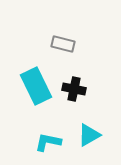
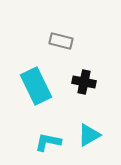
gray rectangle: moved 2 px left, 3 px up
black cross: moved 10 px right, 7 px up
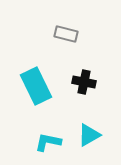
gray rectangle: moved 5 px right, 7 px up
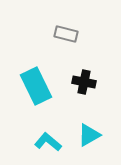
cyan L-shape: rotated 28 degrees clockwise
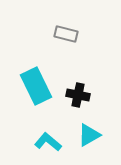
black cross: moved 6 px left, 13 px down
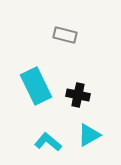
gray rectangle: moved 1 px left, 1 px down
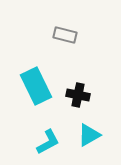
cyan L-shape: rotated 112 degrees clockwise
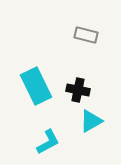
gray rectangle: moved 21 px right
black cross: moved 5 px up
cyan triangle: moved 2 px right, 14 px up
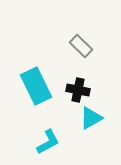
gray rectangle: moved 5 px left, 11 px down; rotated 30 degrees clockwise
cyan triangle: moved 3 px up
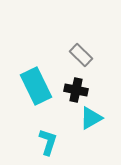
gray rectangle: moved 9 px down
black cross: moved 2 px left
cyan L-shape: rotated 44 degrees counterclockwise
